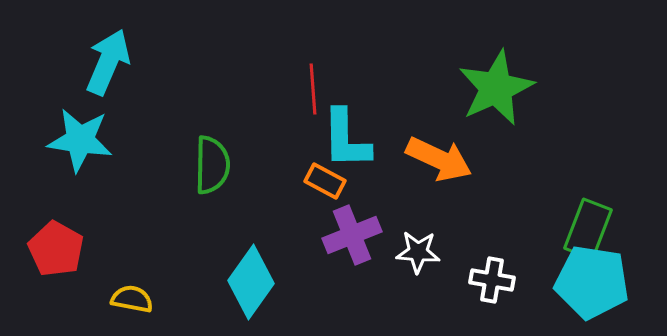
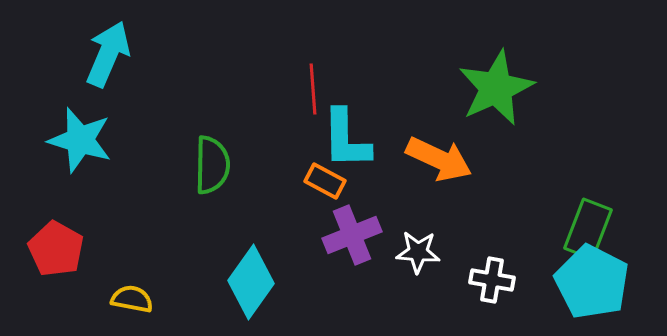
cyan arrow: moved 8 px up
cyan star: rotated 8 degrees clockwise
cyan pentagon: rotated 18 degrees clockwise
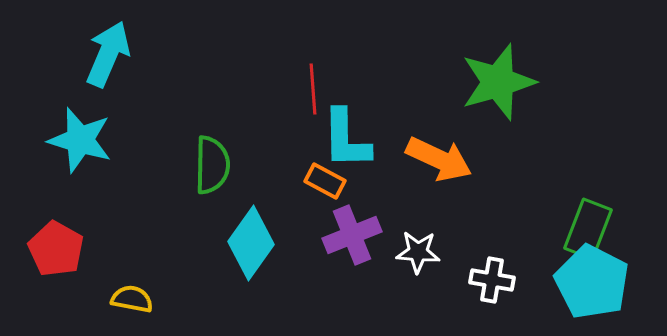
green star: moved 2 px right, 6 px up; rotated 8 degrees clockwise
cyan diamond: moved 39 px up
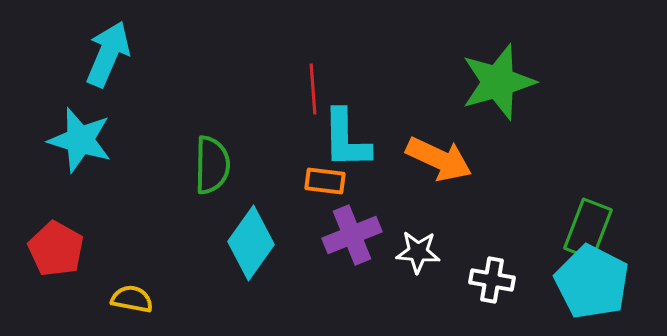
orange rectangle: rotated 21 degrees counterclockwise
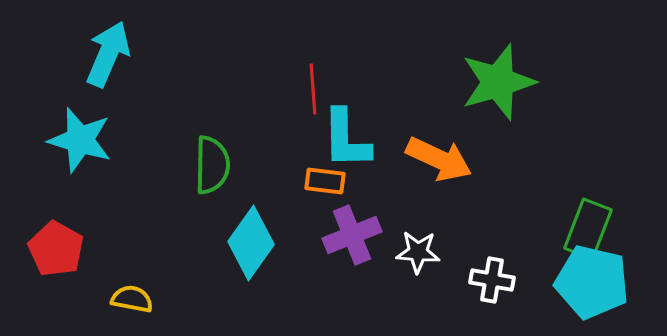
cyan pentagon: rotated 14 degrees counterclockwise
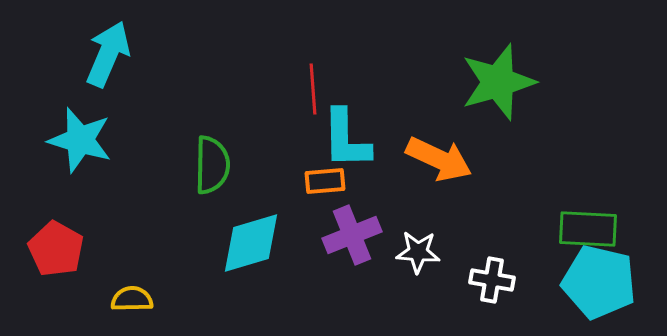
orange rectangle: rotated 12 degrees counterclockwise
green rectangle: rotated 72 degrees clockwise
cyan diamond: rotated 38 degrees clockwise
cyan pentagon: moved 7 px right
yellow semicircle: rotated 12 degrees counterclockwise
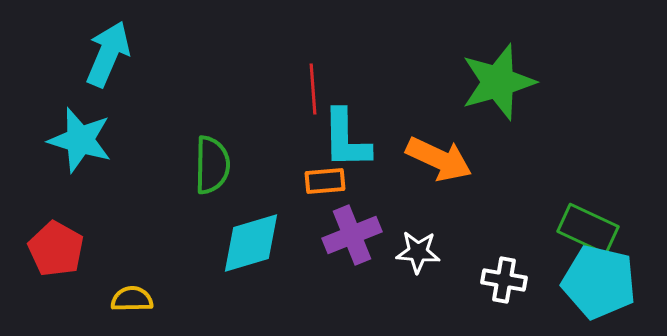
green rectangle: rotated 22 degrees clockwise
white cross: moved 12 px right
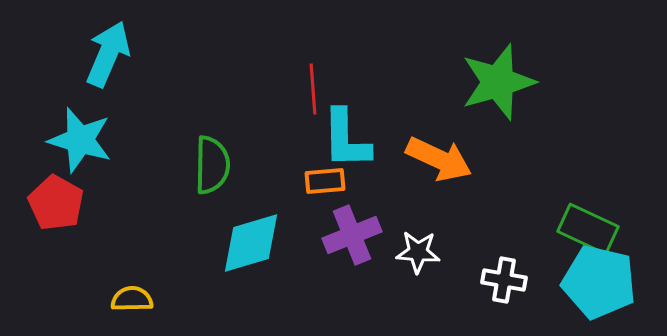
red pentagon: moved 46 px up
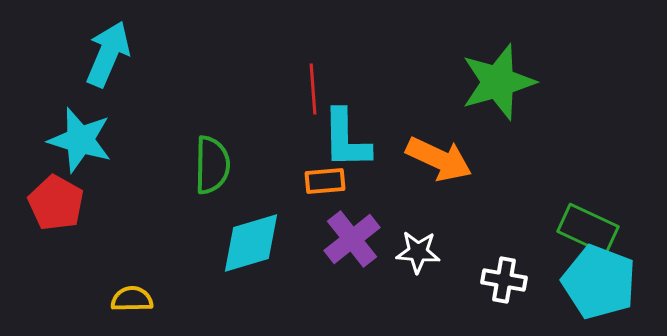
purple cross: moved 4 px down; rotated 16 degrees counterclockwise
cyan pentagon: rotated 8 degrees clockwise
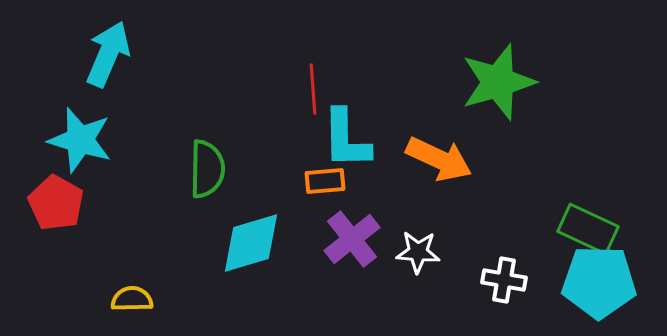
green semicircle: moved 5 px left, 4 px down
cyan pentagon: rotated 20 degrees counterclockwise
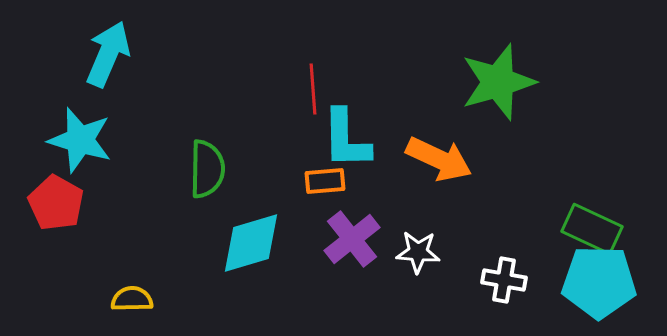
green rectangle: moved 4 px right
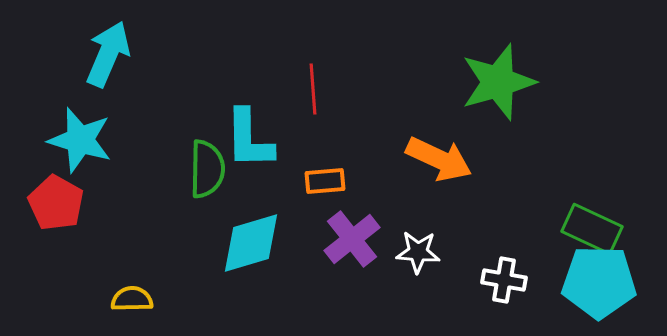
cyan L-shape: moved 97 px left
